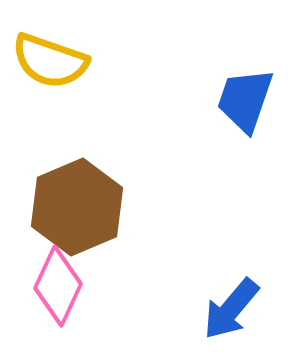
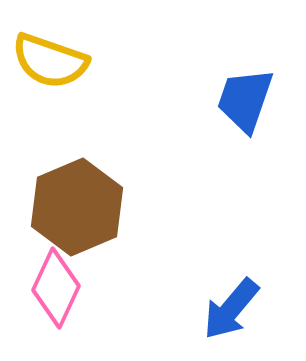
pink diamond: moved 2 px left, 2 px down
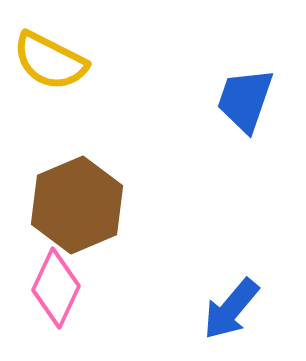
yellow semicircle: rotated 8 degrees clockwise
brown hexagon: moved 2 px up
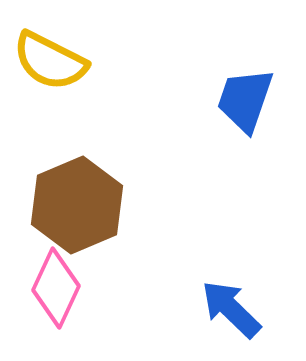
blue arrow: rotated 94 degrees clockwise
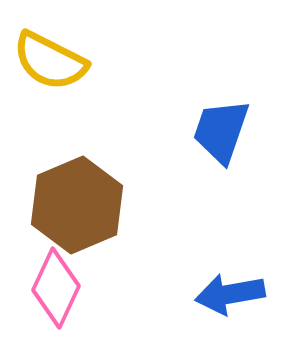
blue trapezoid: moved 24 px left, 31 px down
blue arrow: moved 1 px left, 15 px up; rotated 54 degrees counterclockwise
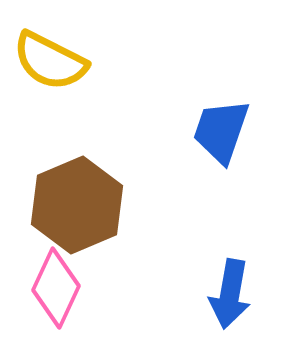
blue arrow: rotated 70 degrees counterclockwise
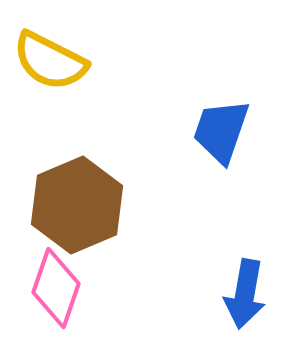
pink diamond: rotated 6 degrees counterclockwise
blue arrow: moved 15 px right
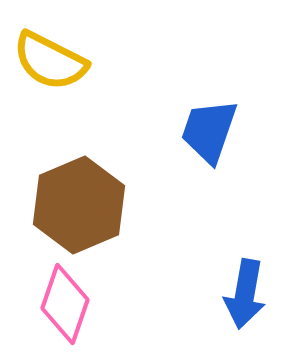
blue trapezoid: moved 12 px left
brown hexagon: moved 2 px right
pink diamond: moved 9 px right, 16 px down
